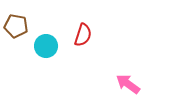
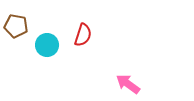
cyan circle: moved 1 px right, 1 px up
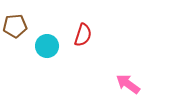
brown pentagon: moved 1 px left; rotated 15 degrees counterclockwise
cyan circle: moved 1 px down
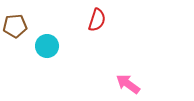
red semicircle: moved 14 px right, 15 px up
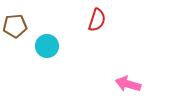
pink arrow: rotated 20 degrees counterclockwise
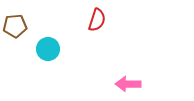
cyan circle: moved 1 px right, 3 px down
pink arrow: rotated 15 degrees counterclockwise
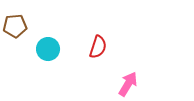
red semicircle: moved 1 px right, 27 px down
pink arrow: rotated 120 degrees clockwise
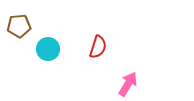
brown pentagon: moved 4 px right
